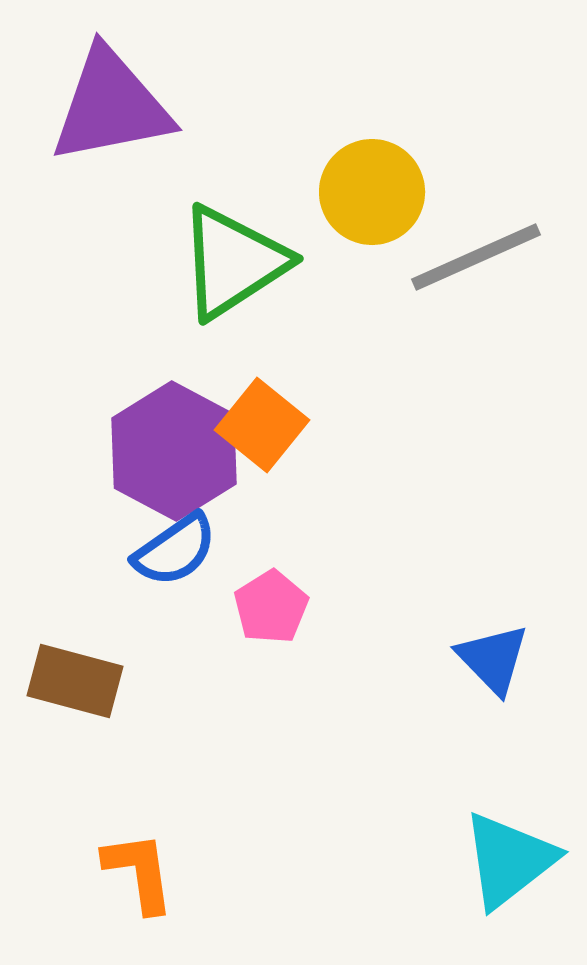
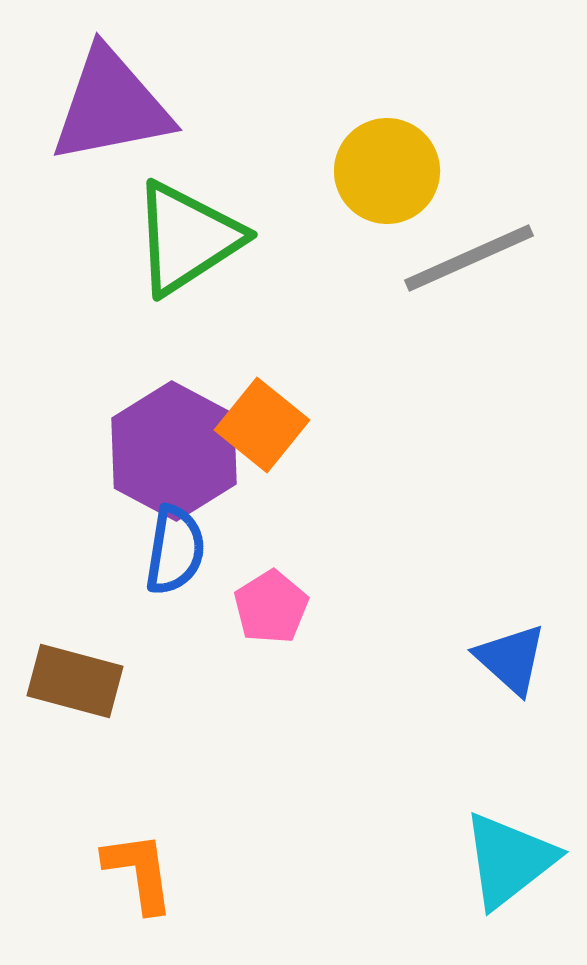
yellow circle: moved 15 px right, 21 px up
gray line: moved 7 px left, 1 px down
green triangle: moved 46 px left, 24 px up
blue semicircle: rotated 46 degrees counterclockwise
blue triangle: moved 18 px right; rotated 4 degrees counterclockwise
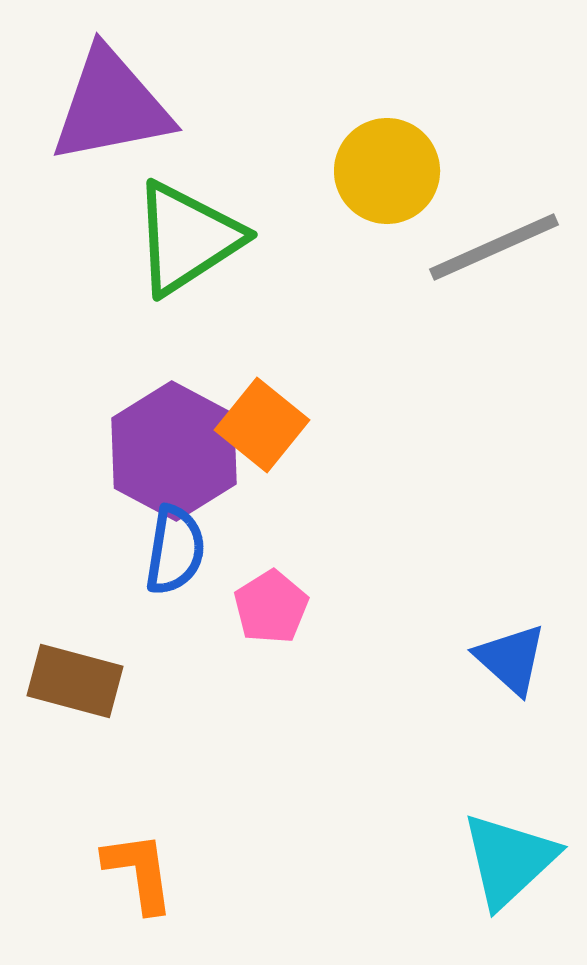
gray line: moved 25 px right, 11 px up
cyan triangle: rotated 5 degrees counterclockwise
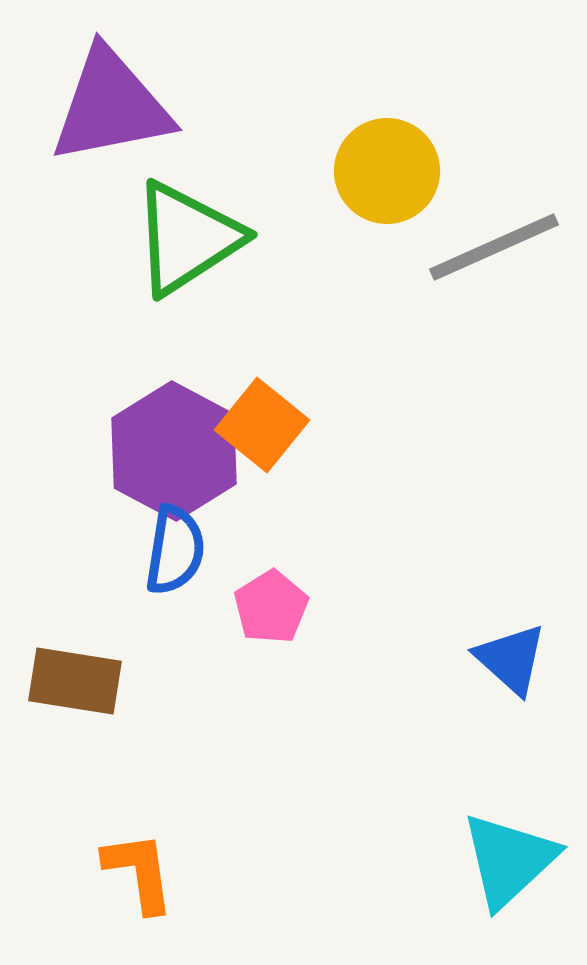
brown rectangle: rotated 6 degrees counterclockwise
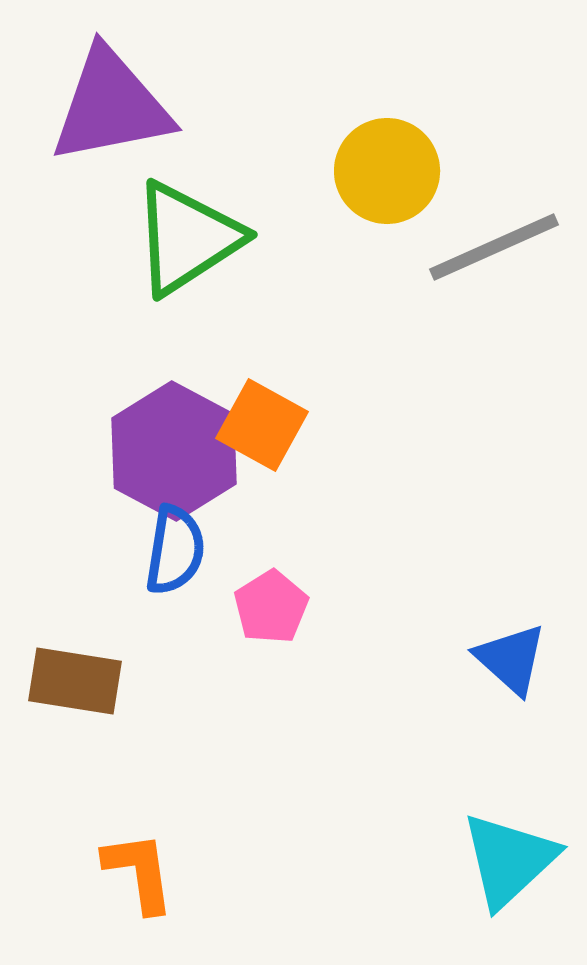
orange square: rotated 10 degrees counterclockwise
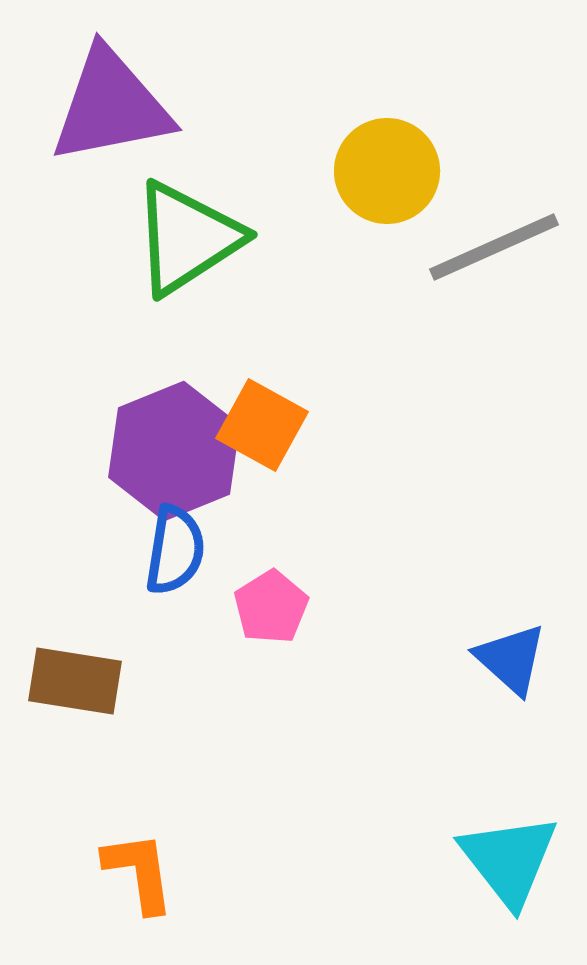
purple hexagon: rotated 10 degrees clockwise
cyan triangle: rotated 25 degrees counterclockwise
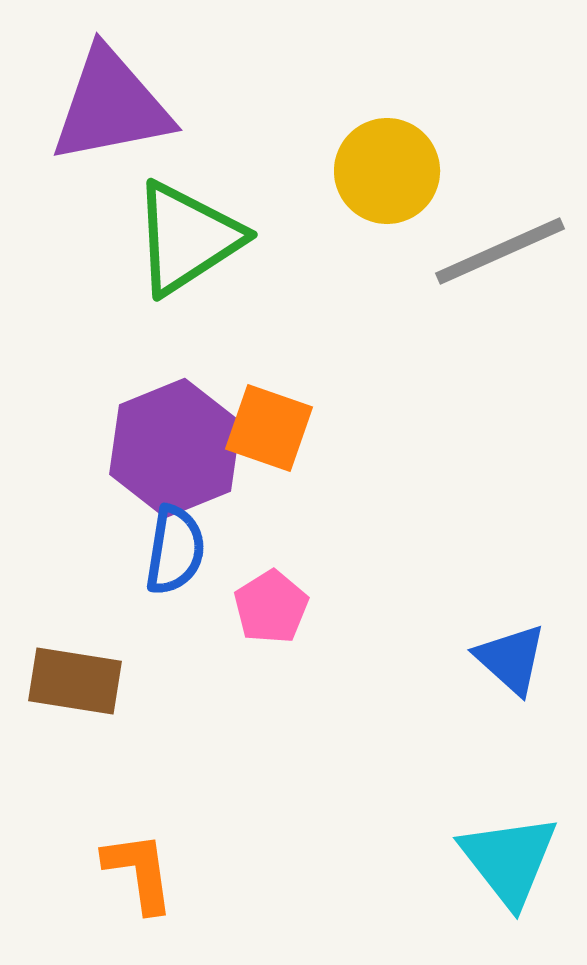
gray line: moved 6 px right, 4 px down
orange square: moved 7 px right, 3 px down; rotated 10 degrees counterclockwise
purple hexagon: moved 1 px right, 3 px up
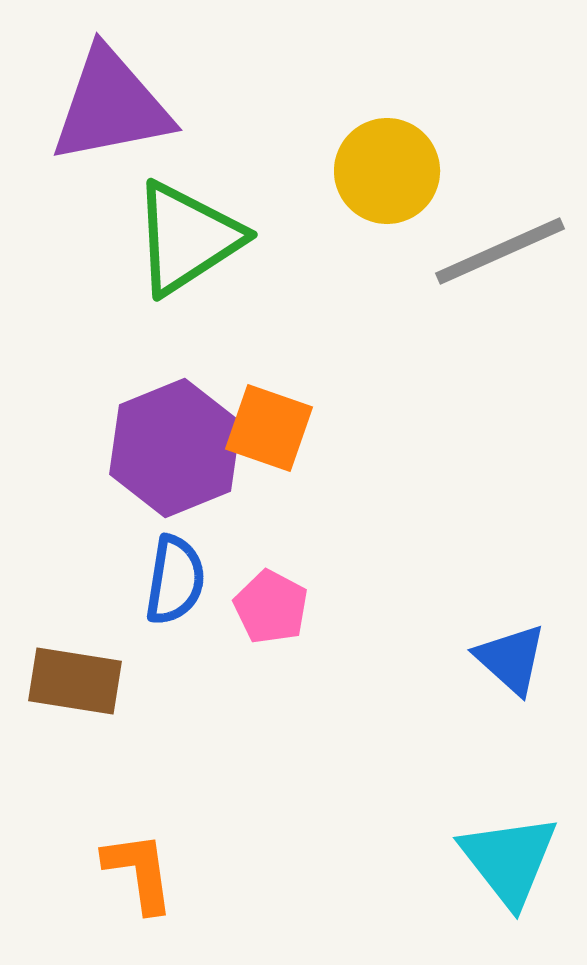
blue semicircle: moved 30 px down
pink pentagon: rotated 12 degrees counterclockwise
